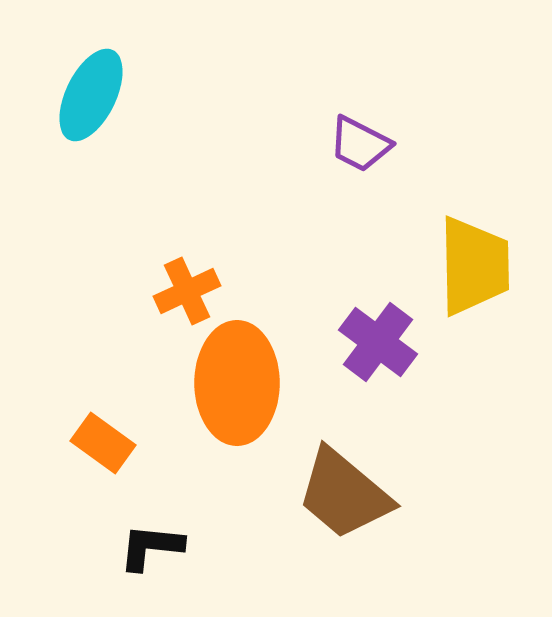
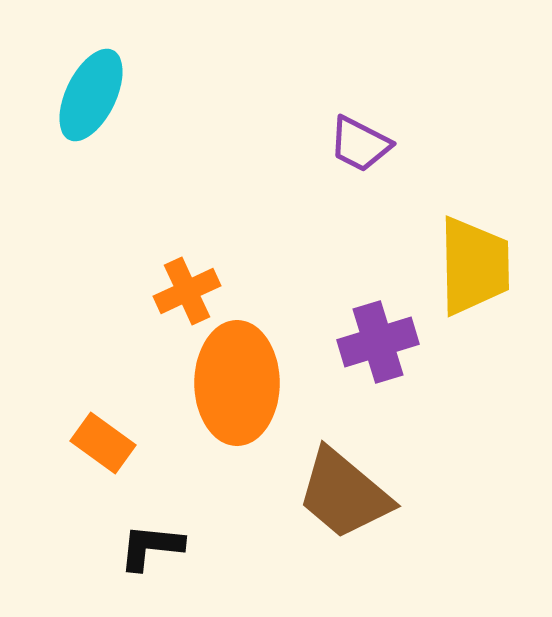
purple cross: rotated 36 degrees clockwise
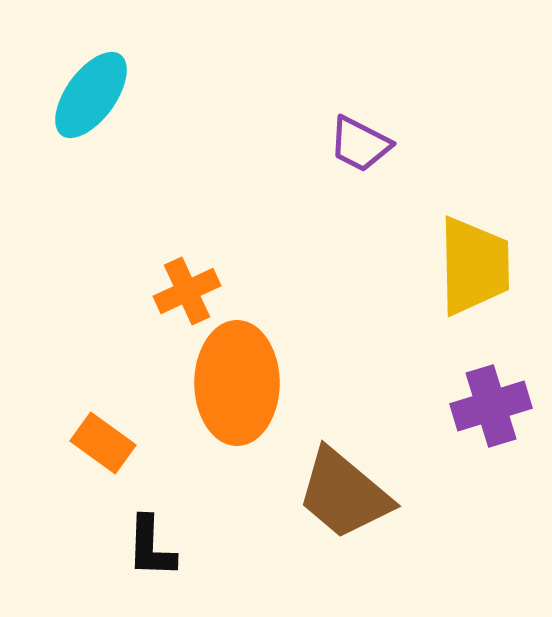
cyan ellipse: rotated 10 degrees clockwise
purple cross: moved 113 px right, 64 px down
black L-shape: rotated 94 degrees counterclockwise
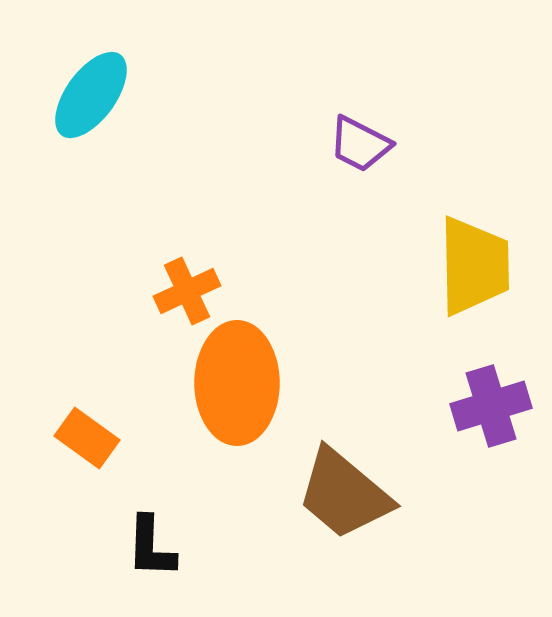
orange rectangle: moved 16 px left, 5 px up
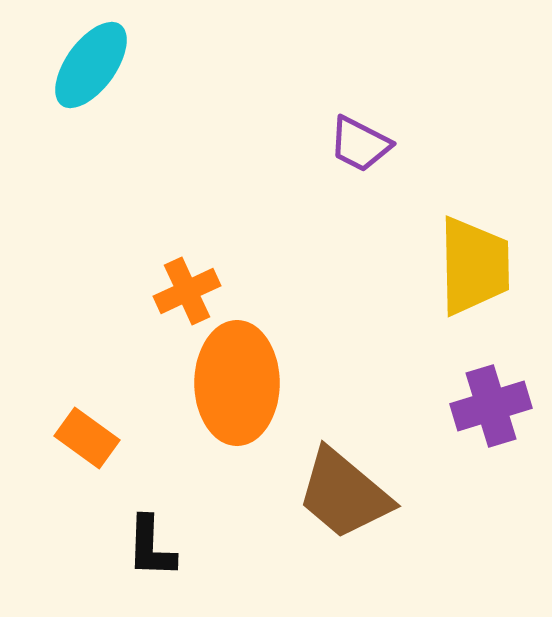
cyan ellipse: moved 30 px up
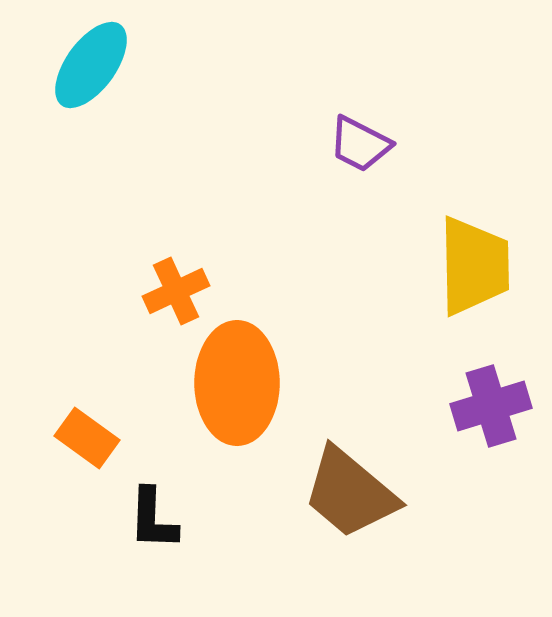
orange cross: moved 11 px left
brown trapezoid: moved 6 px right, 1 px up
black L-shape: moved 2 px right, 28 px up
